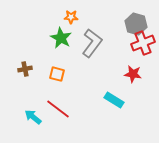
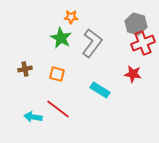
cyan rectangle: moved 14 px left, 10 px up
cyan arrow: rotated 30 degrees counterclockwise
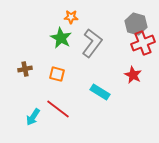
red star: moved 1 px down; rotated 18 degrees clockwise
cyan rectangle: moved 2 px down
cyan arrow: rotated 66 degrees counterclockwise
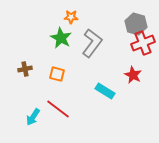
cyan rectangle: moved 5 px right, 1 px up
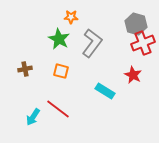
green star: moved 2 px left, 1 px down
orange square: moved 4 px right, 3 px up
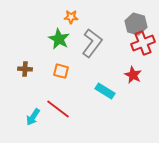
brown cross: rotated 16 degrees clockwise
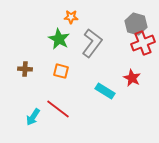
red star: moved 1 px left, 3 px down
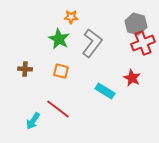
cyan arrow: moved 4 px down
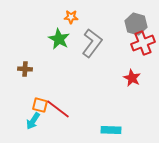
orange square: moved 21 px left, 34 px down
cyan rectangle: moved 6 px right, 39 px down; rotated 30 degrees counterclockwise
